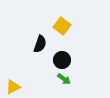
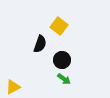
yellow square: moved 3 px left
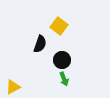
green arrow: rotated 32 degrees clockwise
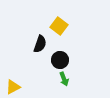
black circle: moved 2 px left
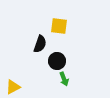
yellow square: rotated 30 degrees counterclockwise
black circle: moved 3 px left, 1 px down
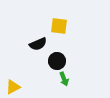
black semicircle: moved 2 px left; rotated 48 degrees clockwise
